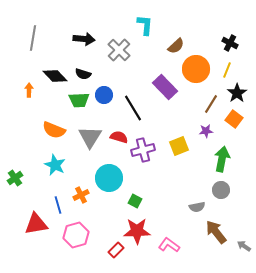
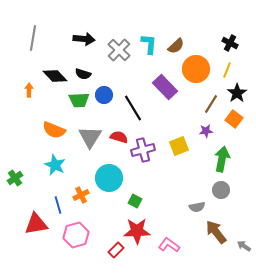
cyan L-shape: moved 4 px right, 19 px down
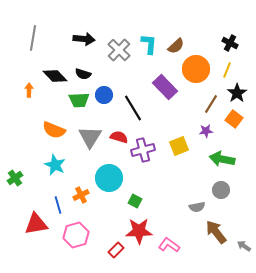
green arrow: rotated 90 degrees counterclockwise
red star: moved 2 px right
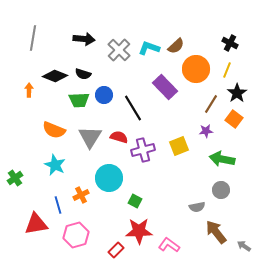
cyan L-shape: moved 4 px down; rotated 75 degrees counterclockwise
black diamond: rotated 25 degrees counterclockwise
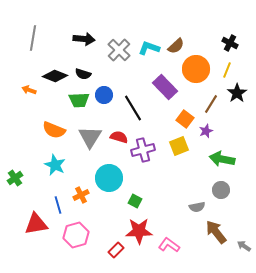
orange arrow: rotated 72 degrees counterclockwise
orange square: moved 49 px left
purple star: rotated 16 degrees counterclockwise
